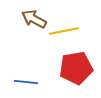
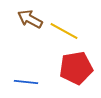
brown arrow: moved 4 px left
yellow line: rotated 40 degrees clockwise
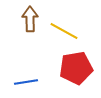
brown arrow: rotated 60 degrees clockwise
blue line: rotated 15 degrees counterclockwise
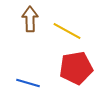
yellow line: moved 3 px right
blue line: moved 2 px right, 1 px down; rotated 25 degrees clockwise
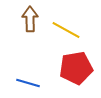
yellow line: moved 1 px left, 1 px up
